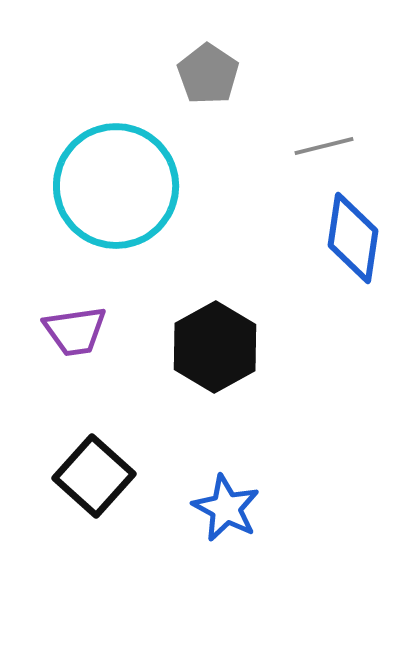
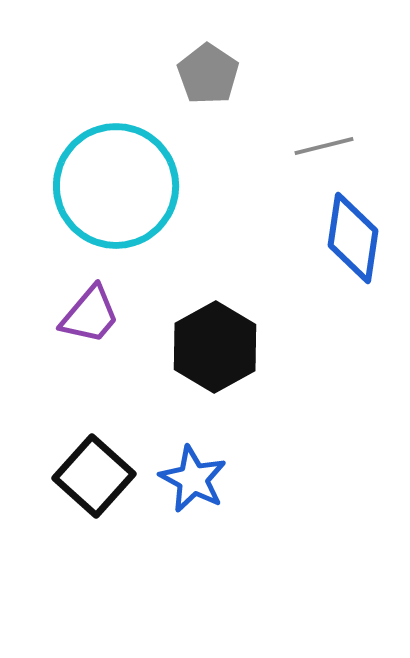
purple trapezoid: moved 15 px right, 16 px up; rotated 42 degrees counterclockwise
blue star: moved 33 px left, 29 px up
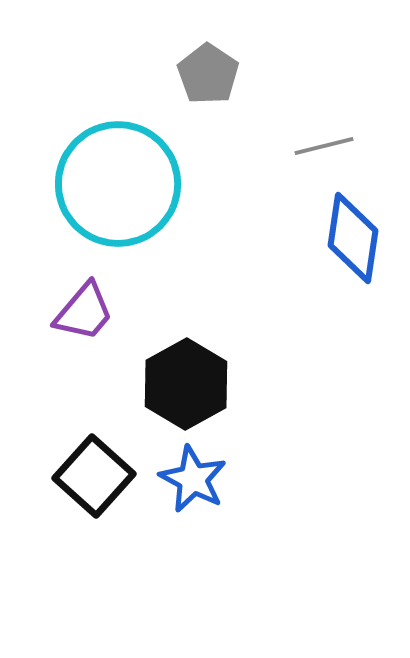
cyan circle: moved 2 px right, 2 px up
purple trapezoid: moved 6 px left, 3 px up
black hexagon: moved 29 px left, 37 px down
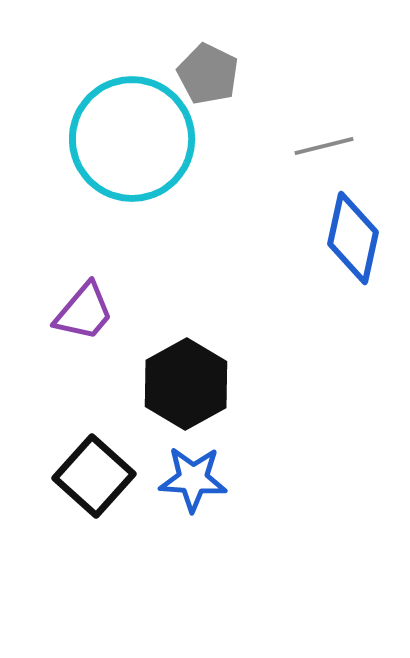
gray pentagon: rotated 8 degrees counterclockwise
cyan circle: moved 14 px right, 45 px up
blue diamond: rotated 4 degrees clockwise
blue star: rotated 24 degrees counterclockwise
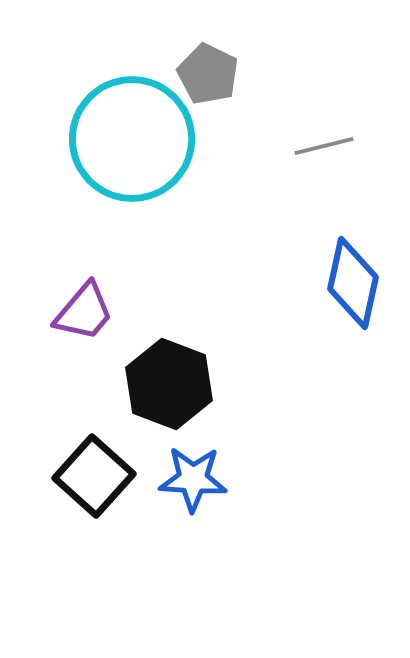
blue diamond: moved 45 px down
black hexagon: moved 17 px left; rotated 10 degrees counterclockwise
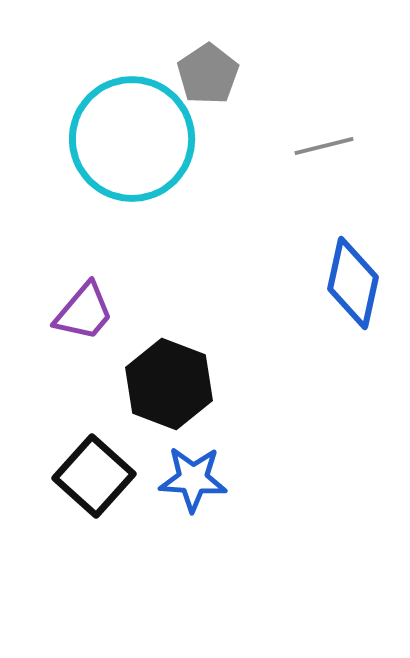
gray pentagon: rotated 12 degrees clockwise
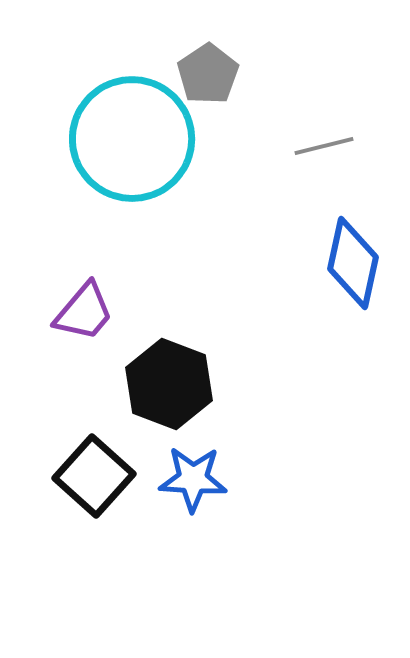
blue diamond: moved 20 px up
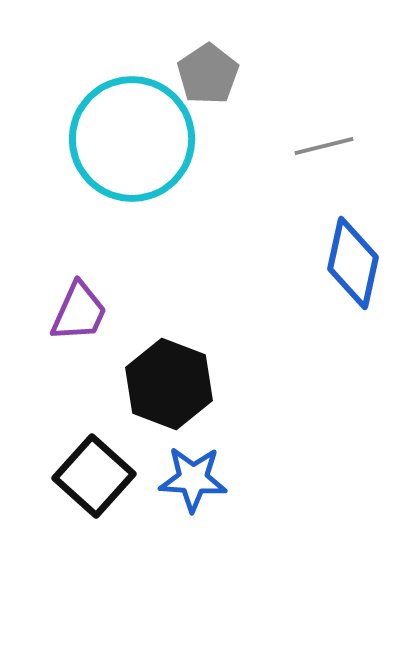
purple trapezoid: moved 5 px left; rotated 16 degrees counterclockwise
